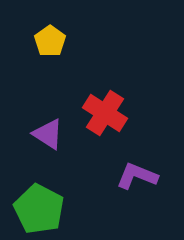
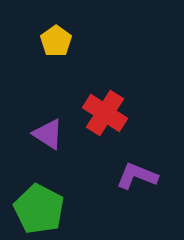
yellow pentagon: moved 6 px right
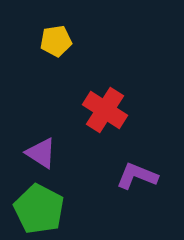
yellow pentagon: rotated 28 degrees clockwise
red cross: moved 3 px up
purple triangle: moved 7 px left, 19 px down
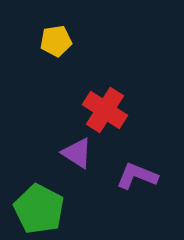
purple triangle: moved 36 px right
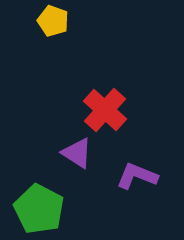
yellow pentagon: moved 3 px left, 20 px up; rotated 28 degrees clockwise
red cross: rotated 9 degrees clockwise
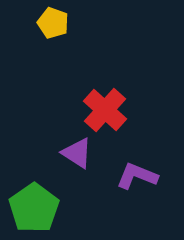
yellow pentagon: moved 2 px down
green pentagon: moved 5 px left, 1 px up; rotated 9 degrees clockwise
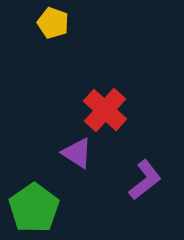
purple L-shape: moved 8 px right, 4 px down; rotated 120 degrees clockwise
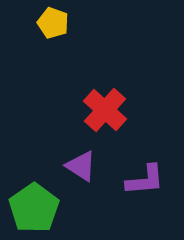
purple triangle: moved 4 px right, 13 px down
purple L-shape: rotated 33 degrees clockwise
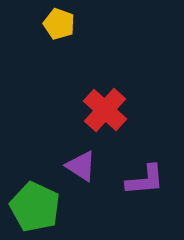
yellow pentagon: moved 6 px right, 1 px down
green pentagon: moved 1 px right, 1 px up; rotated 12 degrees counterclockwise
